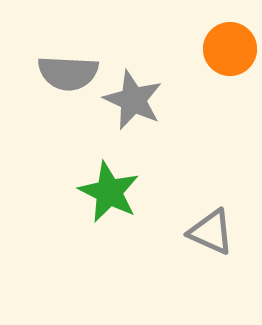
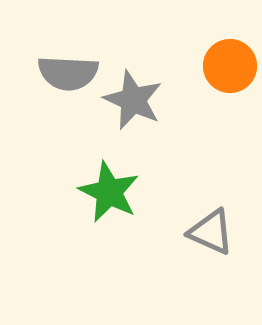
orange circle: moved 17 px down
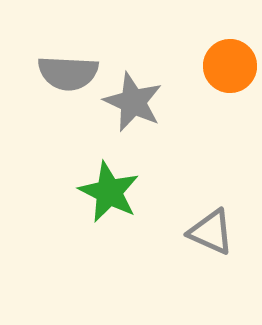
gray star: moved 2 px down
